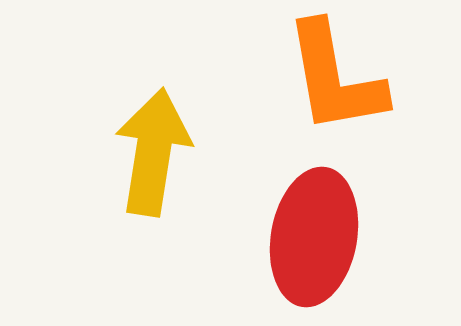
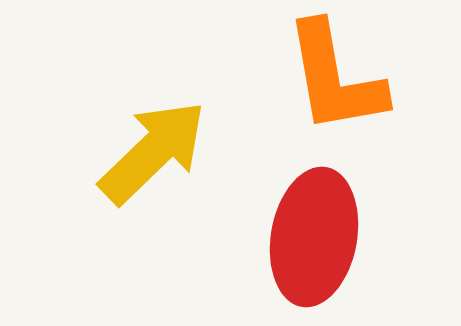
yellow arrow: rotated 37 degrees clockwise
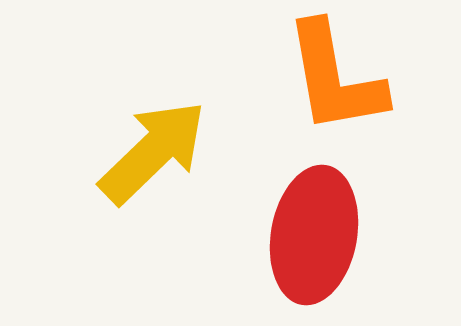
red ellipse: moved 2 px up
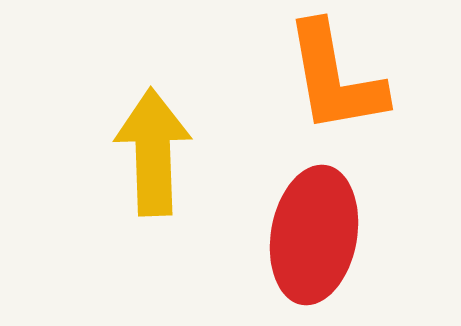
yellow arrow: rotated 48 degrees counterclockwise
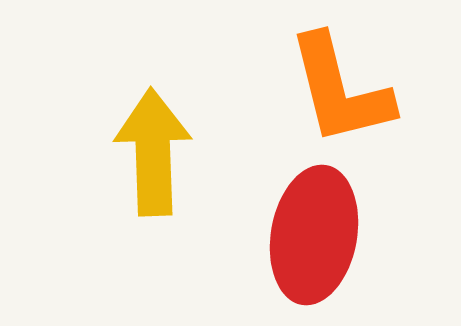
orange L-shape: moved 5 px right, 12 px down; rotated 4 degrees counterclockwise
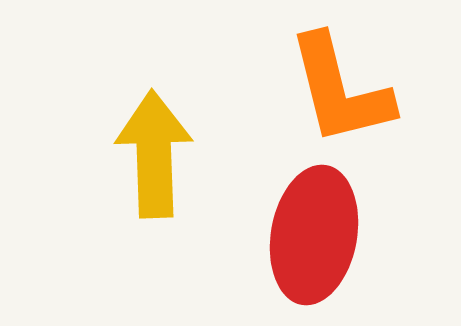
yellow arrow: moved 1 px right, 2 px down
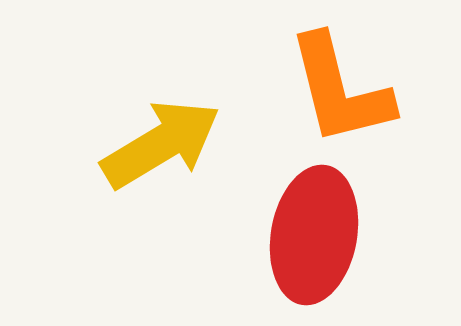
yellow arrow: moved 7 px right, 10 px up; rotated 61 degrees clockwise
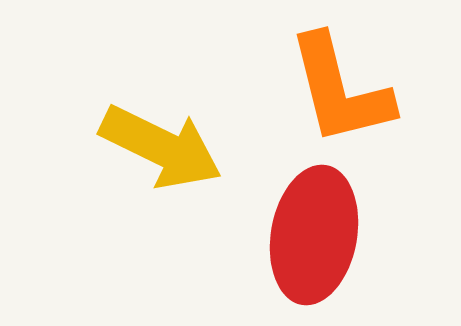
yellow arrow: moved 3 px down; rotated 57 degrees clockwise
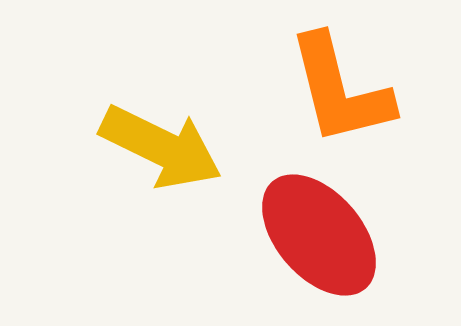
red ellipse: moved 5 px right; rotated 51 degrees counterclockwise
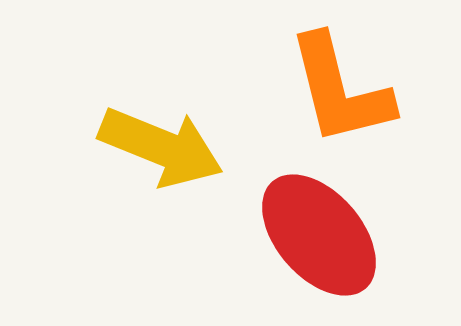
yellow arrow: rotated 4 degrees counterclockwise
